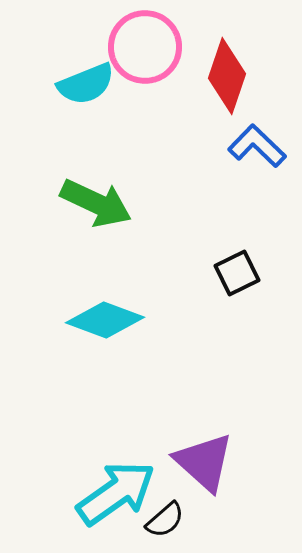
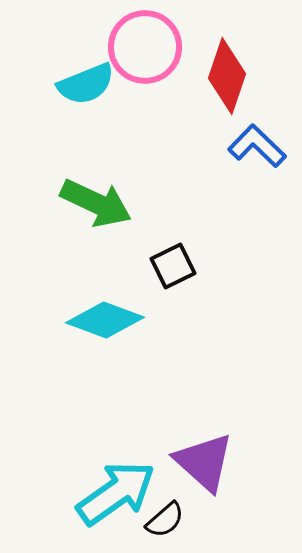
black square: moved 64 px left, 7 px up
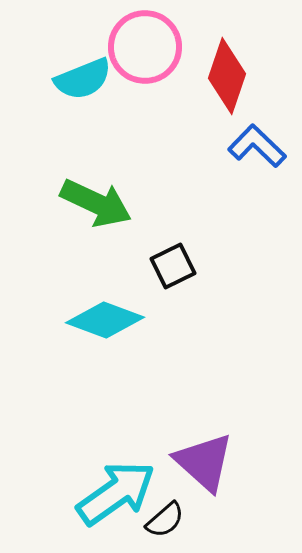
cyan semicircle: moved 3 px left, 5 px up
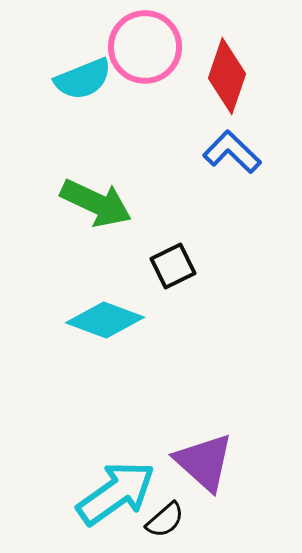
blue L-shape: moved 25 px left, 6 px down
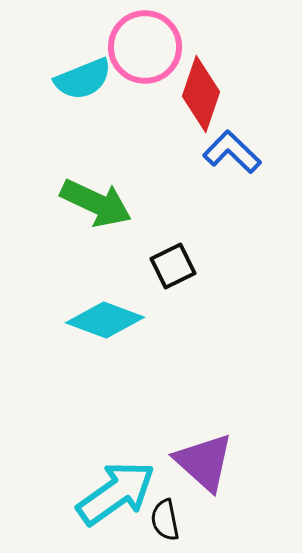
red diamond: moved 26 px left, 18 px down
black semicircle: rotated 120 degrees clockwise
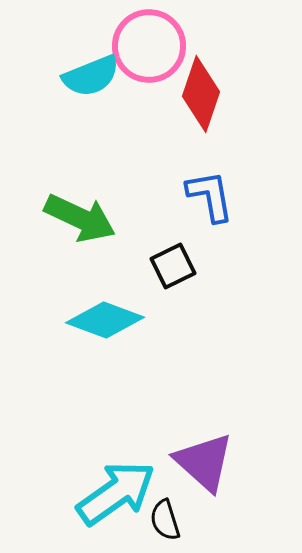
pink circle: moved 4 px right, 1 px up
cyan semicircle: moved 8 px right, 3 px up
blue L-shape: moved 22 px left, 44 px down; rotated 36 degrees clockwise
green arrow: moved 16 px left, 15 px down
black semicircle: rotated 6 degrees counterclockwise
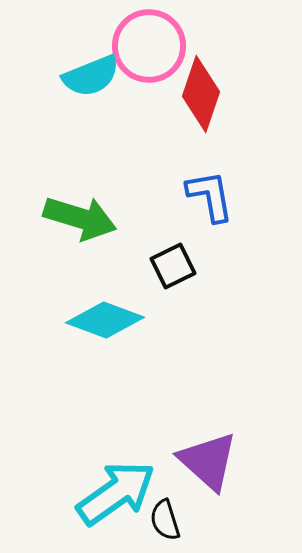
green arrow: rotated 8 degrees counterclockwise
purple triangle: moved 4 px right, 1 px up
